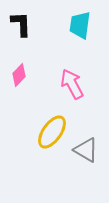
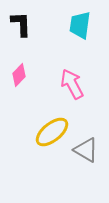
yellow ellipse: rotated 16 degrees clockwise
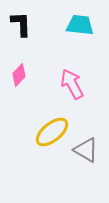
cyan trapezoid: rotated 88 degrees clockwise
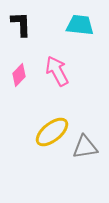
pink arrow: moved 15 px left, 13 px up
gray triangle: moved 1 px left, 3 px up; rotated 40 degrees counterclockwise
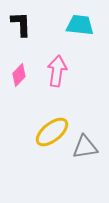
pink arrow: rotated 36 degrees clockwise
